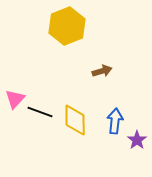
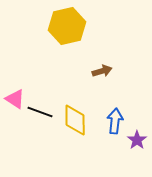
yellow hexagon: rotated 9 degrees clockwise
pink triangle: rotated 40 degrees counterclockwise
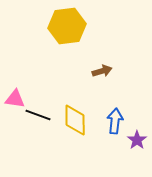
yellow hexagon: rotated 6 degrees clockwise
pink triangle: rotated 25 degrees counterclockwise
black line: moved 2 px left, 3 px down
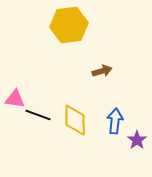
yellow hexagon: moved 2 px right, 1 px up
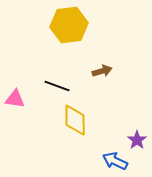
black line: moved 19 px right, 29 px up
blue arrow: moved 40 px down; rotated 70 degrees counterclockwise
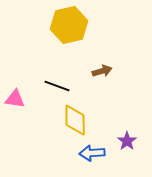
yellow hexagon: rotated 6 degrees counterclockwise
purple star: moved 10 px left, 1 px down
blue arrow: moved 23 px left, 8 px up; rotated 30 degrees counterclockwise
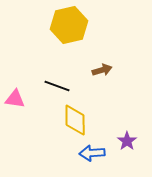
brown arrow: moved 1 px up
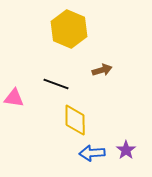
yellow hexagon: moved 4 px down; rotated 24 degrees counterclockwise
black line: moved 1 px left, 2 px up
pink triangle: moved 1 px left, 1 px up
purple star: moved 1 px left, 9 px down
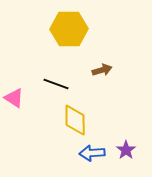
yellow hexagon: rotated 24 degrees counterclockwise
pink triangle: rotated 25 degrees clockwise
